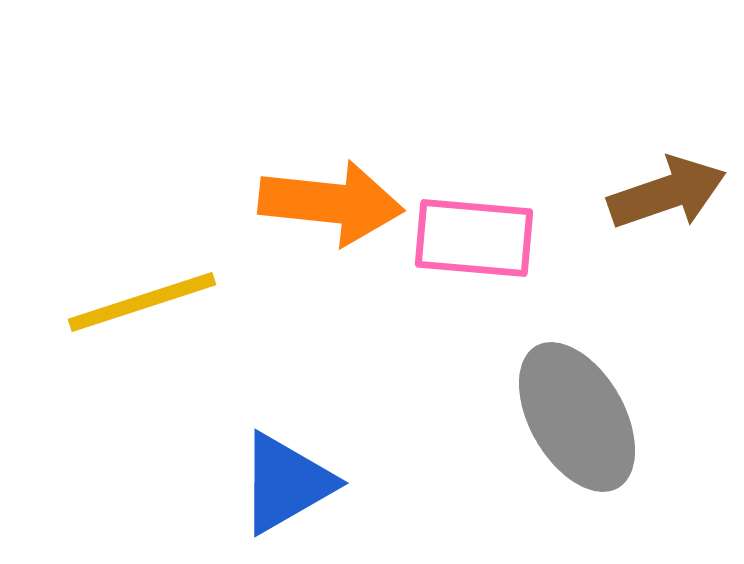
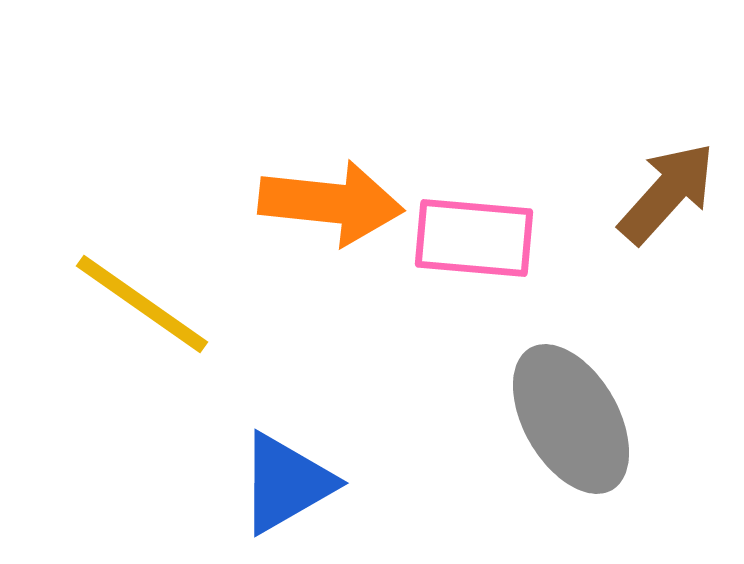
brown arrow: rotated 29 degrees counterclockwise
yellow line: moved 2 px down; rotated 53 degrees clockwise
gray ellipse: moved 6 px left, 2 px down
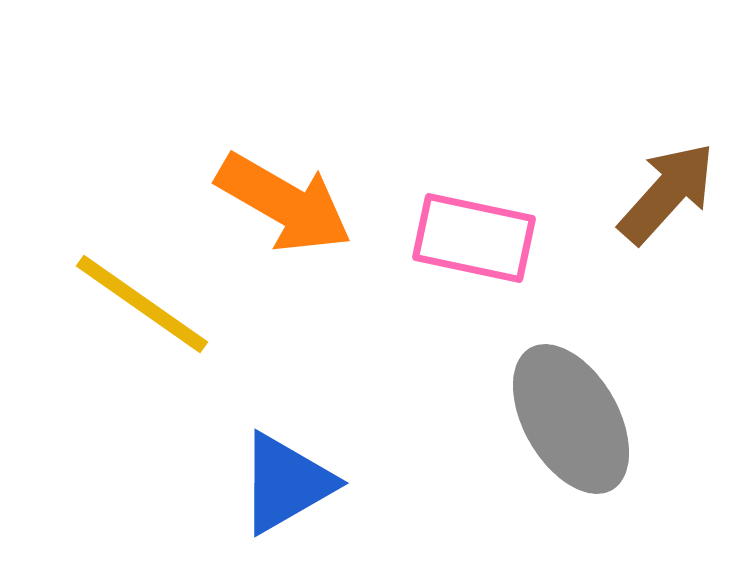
orange arrow: moved 47 px left; rotated 24 degrees clockwise
pink rectangle: rotated 7 degrees clockwise
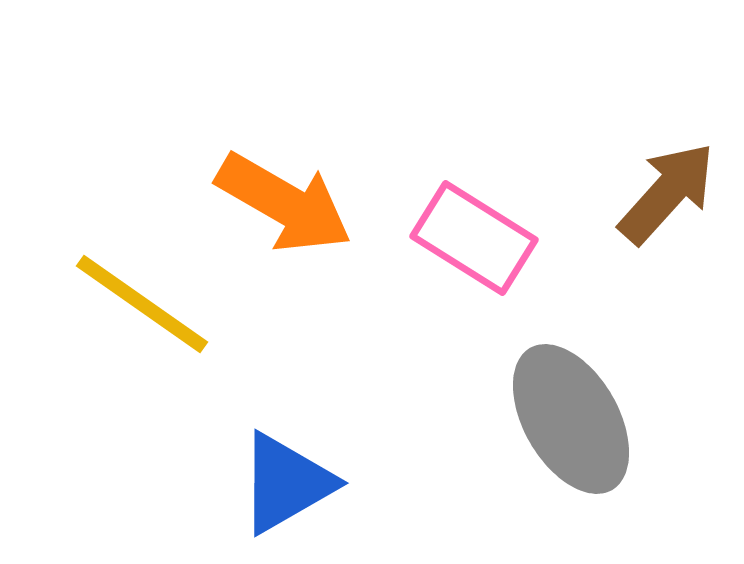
pink rectangle: rotated 20 degrees clockwise
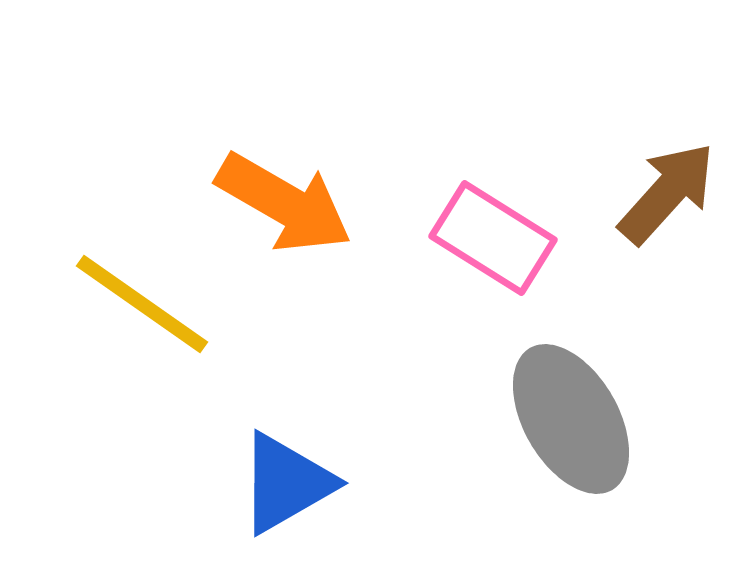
pink rectangle: moved 19 px right
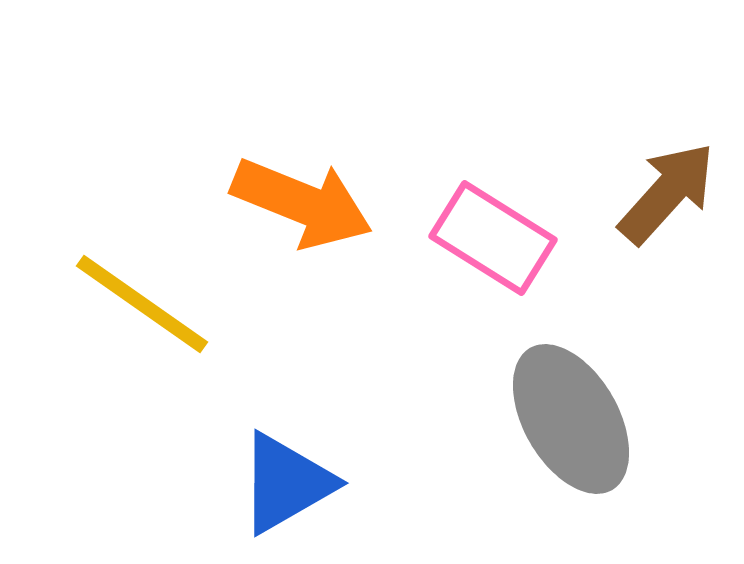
orange arrow: moved 18 px right; rotated 8 degrees counterclockwise
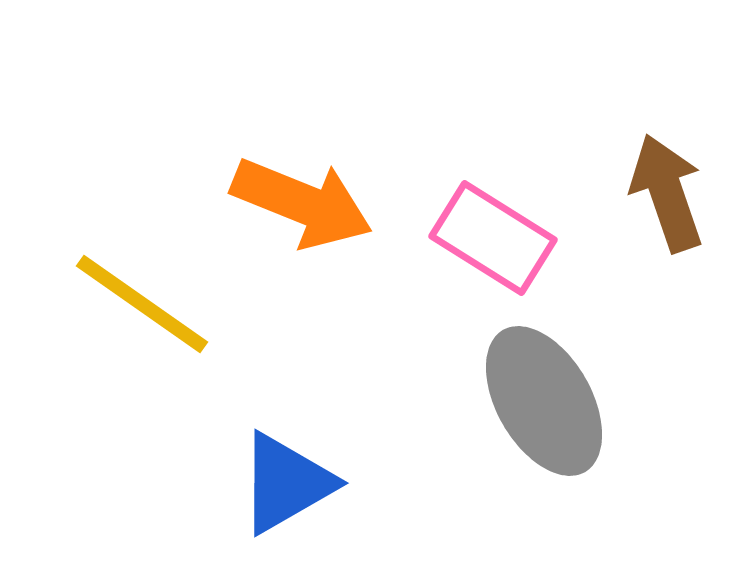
brown arrow: rotated 61 degrees counterclockwise
gray ellipse: moved 27 px left, 18 px up
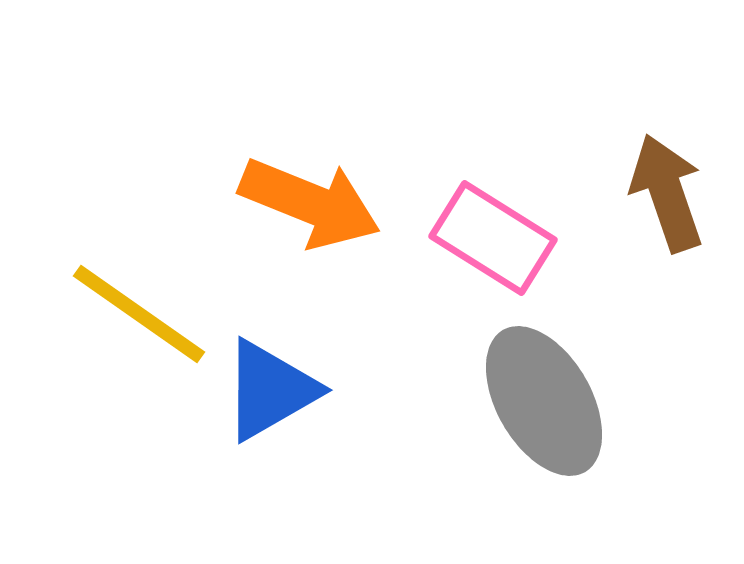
orange arrow: moved 8 px right
yellow line: moved 3 px left, 10 px down
blue triangle: moved 16 px left, 93 px up
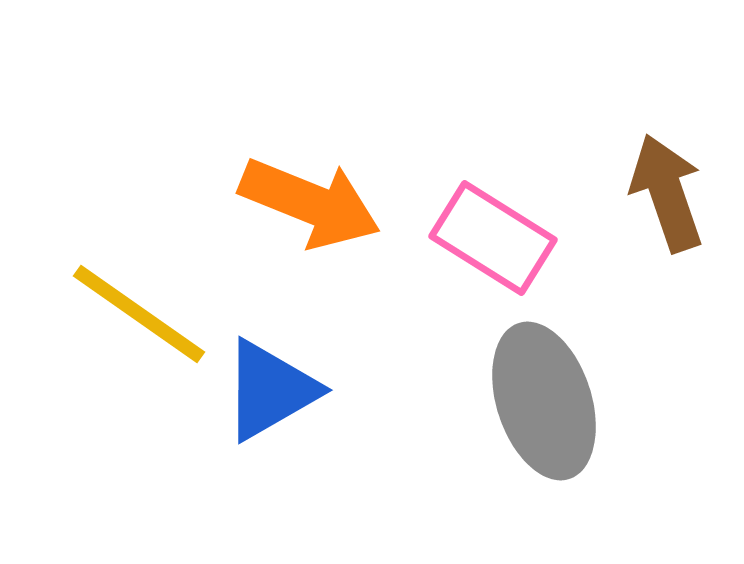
gray ellipse: rotated 12 degrees clockwise
